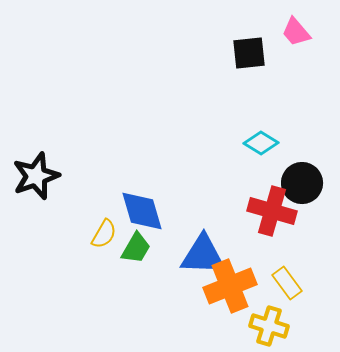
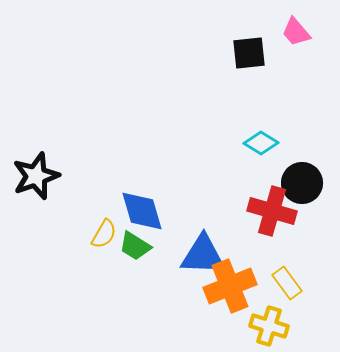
green trapezoid: moved 1 px left, 2 px up; rotated 92 degrees clockwise
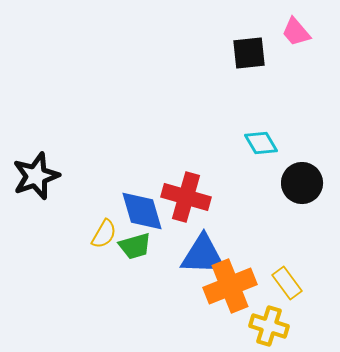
cyan diamond: rotated 28 degrees clockwise
red cross: moved 86 px left, 14 px up
green trapezoid: rotated 48 degrees counterclockwise
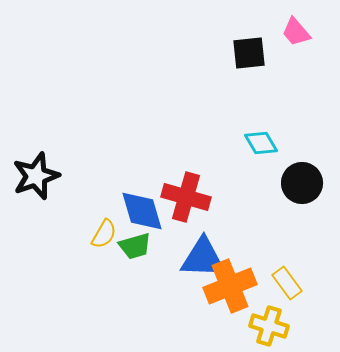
blue triangle: moved 3 px down
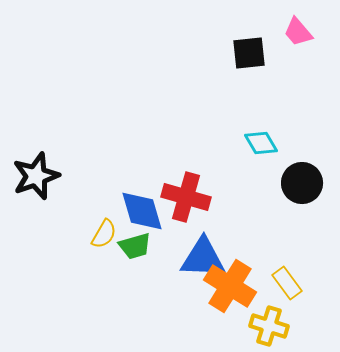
pink trapezoid: moved 2 px right
orange cross: rotated 36 degrees counterclockwise
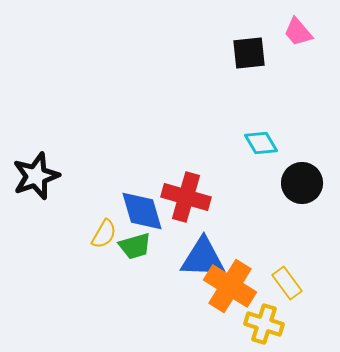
yellow cross: moved 5 px left, 2 px up
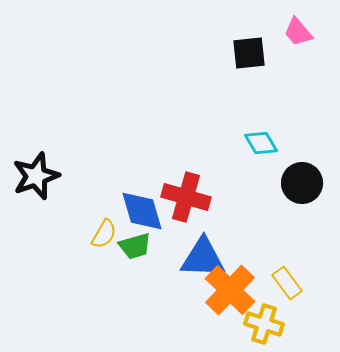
orange cross: moved 4 px down; rotated 12 degrees clockwise
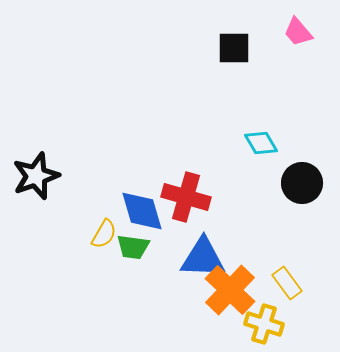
black square: moved 15 px left, 5 px up; rotated 6 degrees clockwise
green trapezoid: moved 2 px left, 1 px down; rotated 24 degrees clockwise
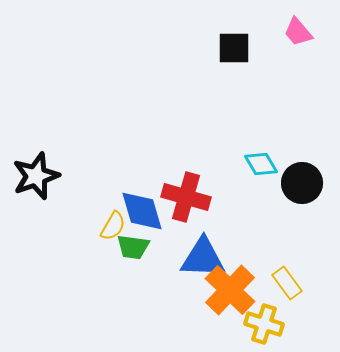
cyan diamond: moved 21 px down
yellow semicircle: moved 9 px right, 8 px up
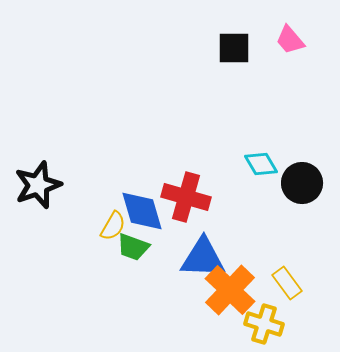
pink trapezoid: moved 8 px left, 8 px down
black star: moved 2 px right, 9 px down
green trapezoid: rotated 12 degrees clockwise
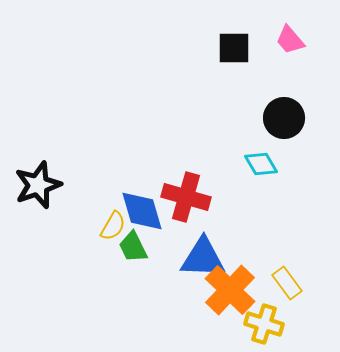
black circle: moved 18 px left, 65 px up
green trapezoid: rotated 44 degrees clockwise
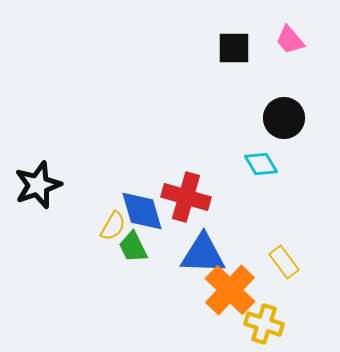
blue triangle: moved 4 px up
yellow rectangle: moved 3 px left, 21 px up
